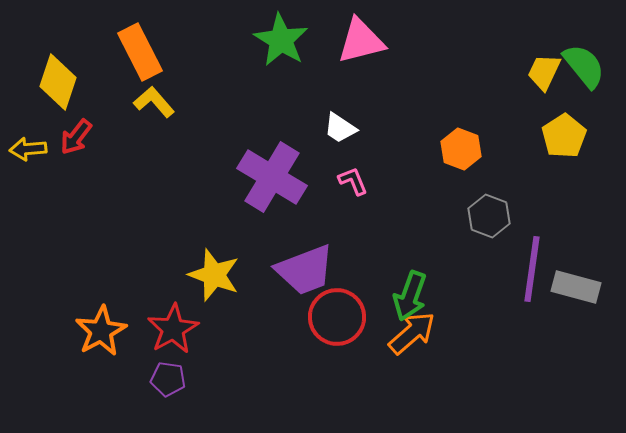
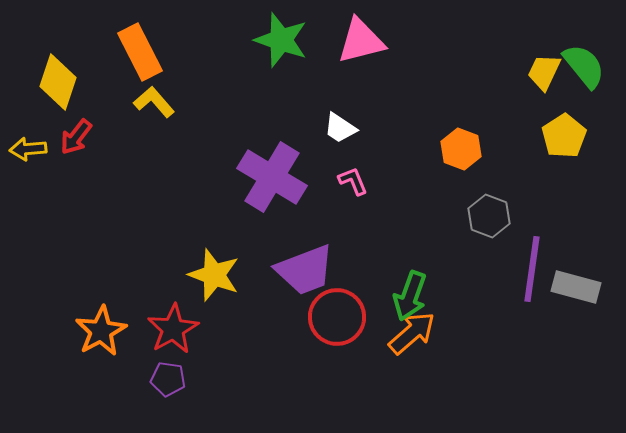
green star: rotated 12 degrees counterclockwise
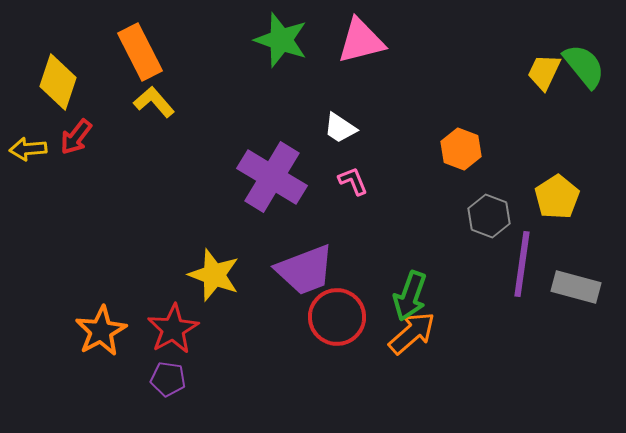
yellow pentagon: moved 7 px left, 61 px down
purple line: moved 10 px left, 5 px up
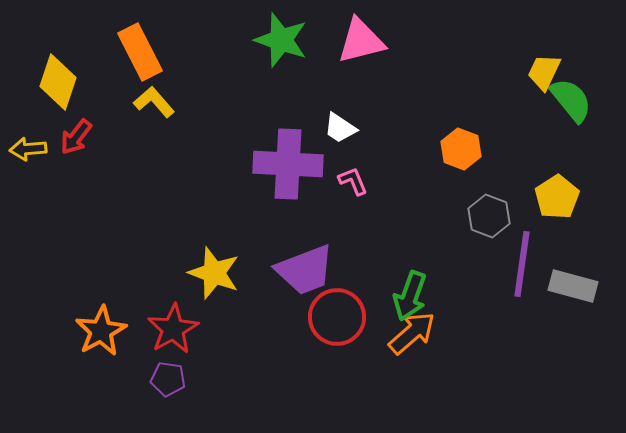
green semicircle: moved 13 px left, 34 px down
purple cross: moved 16 px right, 13 px up; rotated 28 degrees counterclockwise
yellow star: moved 2 px up
gray rectangle: moved 3 px left, 1 px up
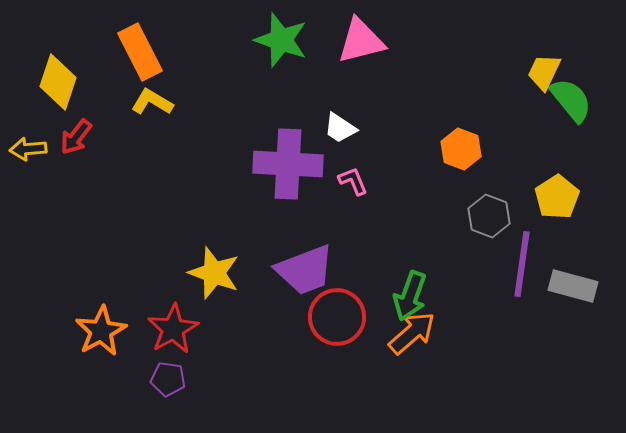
yellow L-shape: moved 2 px left; rotated 18 degrees counterclockwise
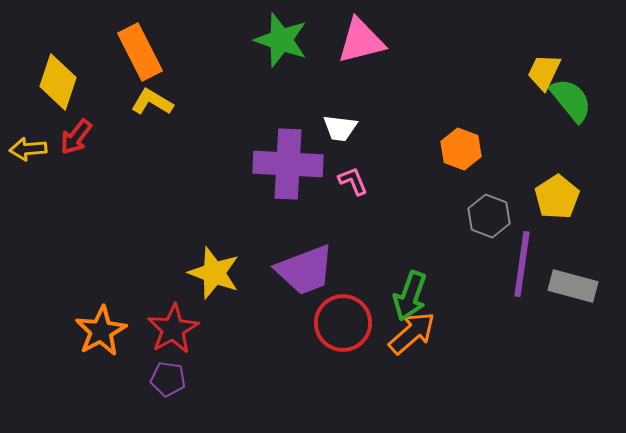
white trapezoid: rotated 27 degrees counterclockwise
red circle: moved 6 px right, 6 px down
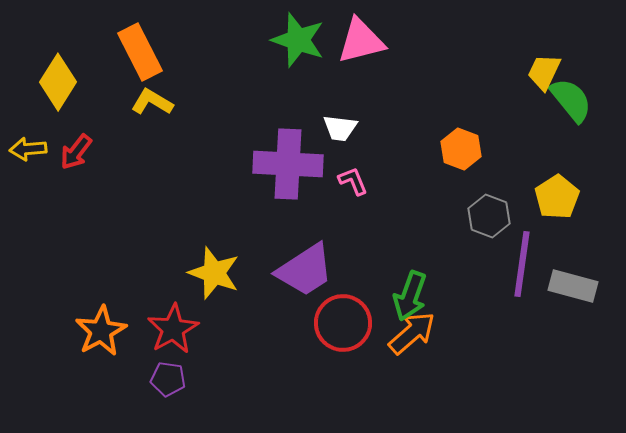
green star: moved 17 px right
yellow diamond: rotated 14 degrees clockwise
red arrow: moved 15 px down
purple trapezoid: rotated 12 degrees counterclockwise
